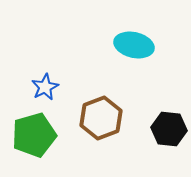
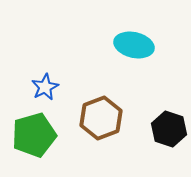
black hexagon: rotated 12 degrees clockwise
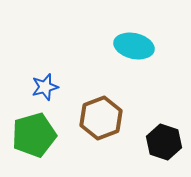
cyan ellipse: moved 1 px down
blue star: rotated 12 degrees clockwise
black hexagon: moved 5 px left, 13 px down
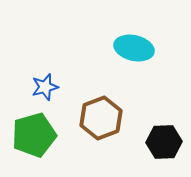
cyan ellipse: moved 2 px down
black hexagon: rotated 20 degrees counterclockwise
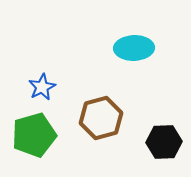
cyan ellipse: rotated 15 degrees counterclockwise
blue star: moved 3 px left; rotated 12 degrees counterclockwise
brown hexagon: rotated 6 degrees clockwise
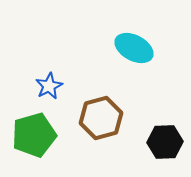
cyan ellipse: rotated 30 degrees clockwise
blue star: moved 7 px right, 1 px up
black hexagon: moved 1 px right
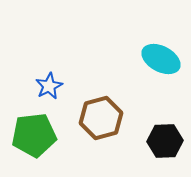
cyan ellipse: moved 27 px right, 11 px down
green pentagon: rotated 9 degrees clockwise
black hexagon: moved 1 px up
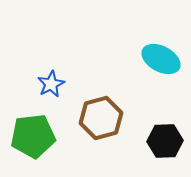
blue star: moved 2 px right, 2 px up
green pentagon: moved 1 px left, 1 px down
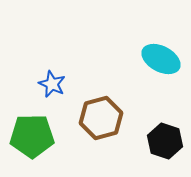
blue star: moved 1 px right; rotated 20 degrees counterclockwise
green pentagon: moved 1 px left; rotated 6 degrees clockwise
black hexagon: rotated 20 degrees clockwise
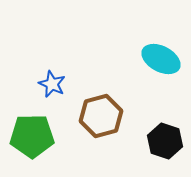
brown hexagon: moved 2 px up
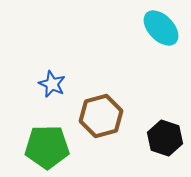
cyan ellipse: moved 31 px up; rotated 18 degrees clockwise
green pentagon: moved 15 px right, 11 px down
black hexagon: moved 3 px up
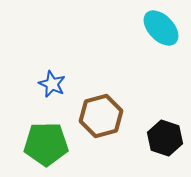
green pentagon: moved 1 px left, 3 px up
